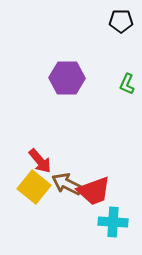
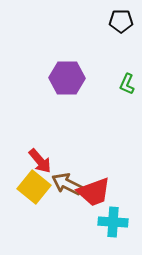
red trapezoid: moved 1 px down
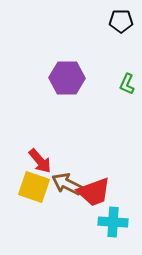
yellow square: rotated 20 degrees counterclockwise
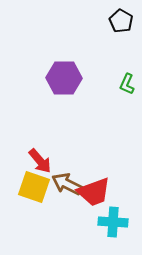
black pentagon: rotated 30 degrees clockwise
purple hexagon: moved 3 px left
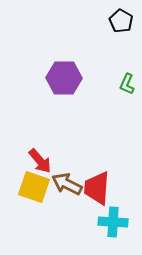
red trapezoid: moved 3 px right, 4 px up; rotated 114 degrees clockwise
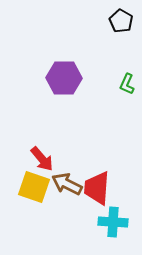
red arrow: moved 2 px right, 2 px up
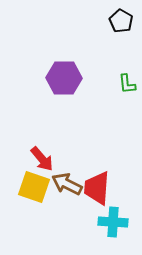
green L-shape: rotated 30 degrees counterclockwise
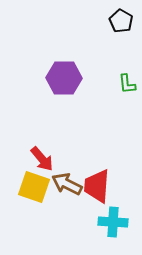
red trapezoid: moved 2 px up
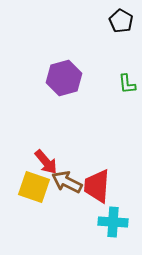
purple hexagon: rotated 16 degrees counterclockwise
red arrow: moved 4 px right, 3 px down
brown arrow: moved 2 px up
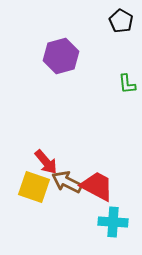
purple hexagon: moved 3 px left, 22 px up
red trapezoid: rotated 114 degrees clockwise
